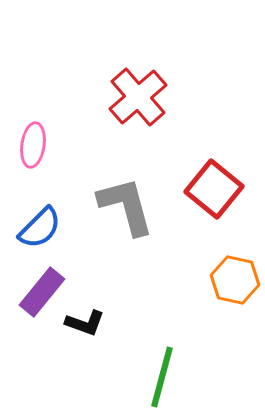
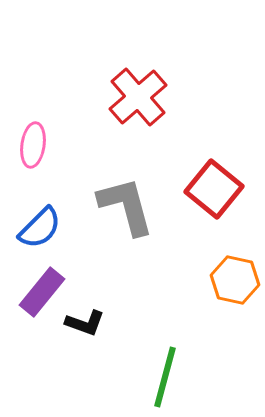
green line: moved 3 px right
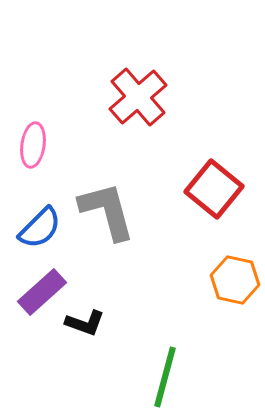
gray L-shape: moved 19 px left, 5 px down
purple rectangle: rotated 9 degrees clockwise
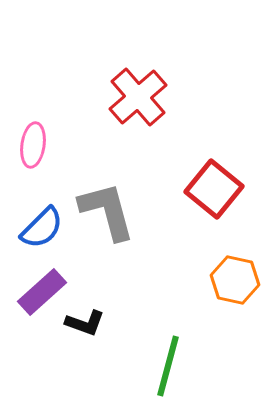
blue semicircle: moved 2 px right
green line: moved 3 px right, 11 px up
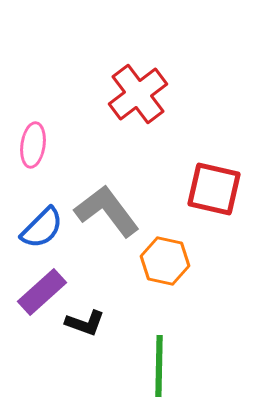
red cross: moved 3 px up; rotated 4 degrees clockwise
red square: rotated 26 degrees counterclockwise
gray L-shape: rotated 22 degrees counterclockwise
orange hexagon: moved 70 px left, 19 px up
green line: moved 9 px left; rotated 14 degrees counterclockwise
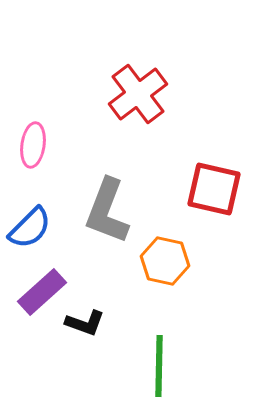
gray L-shape: rotated 122 degrees counterclockwise
blue semicircle: moved 12 px left
